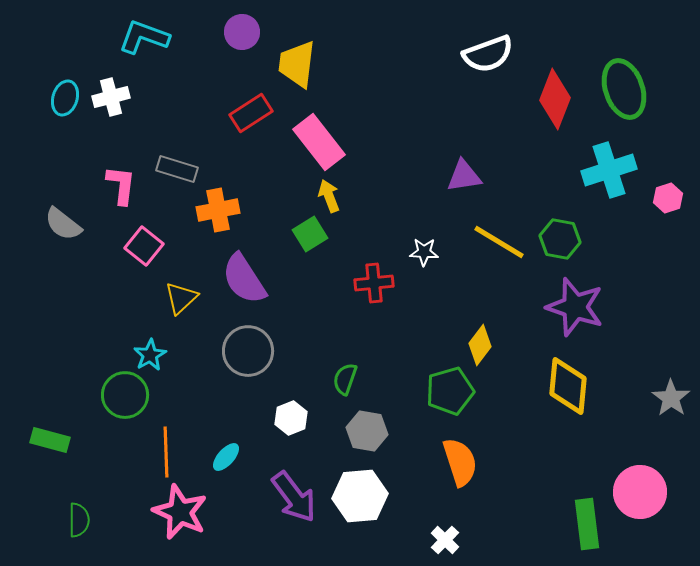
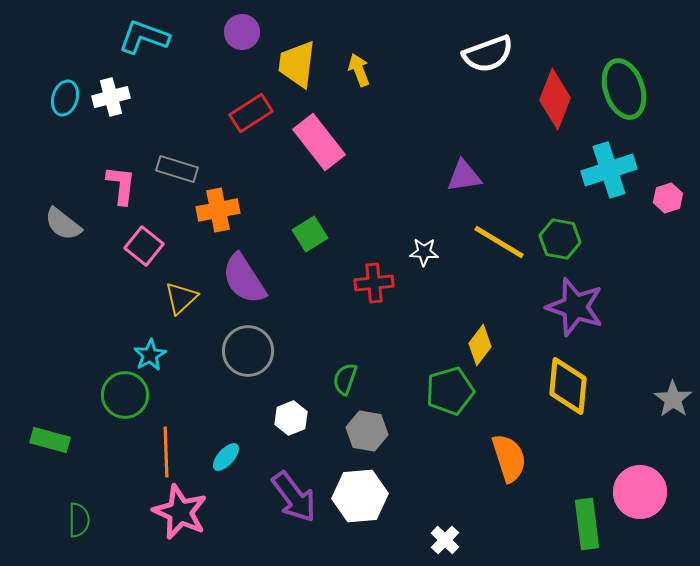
yellow arrow at (329, 196): moved 30 px right, 126 px up
gray star at (671, 398): moved 2 px right, 1 px down
orange semicircle at (460, 462): moved 49 px right, 4 px up
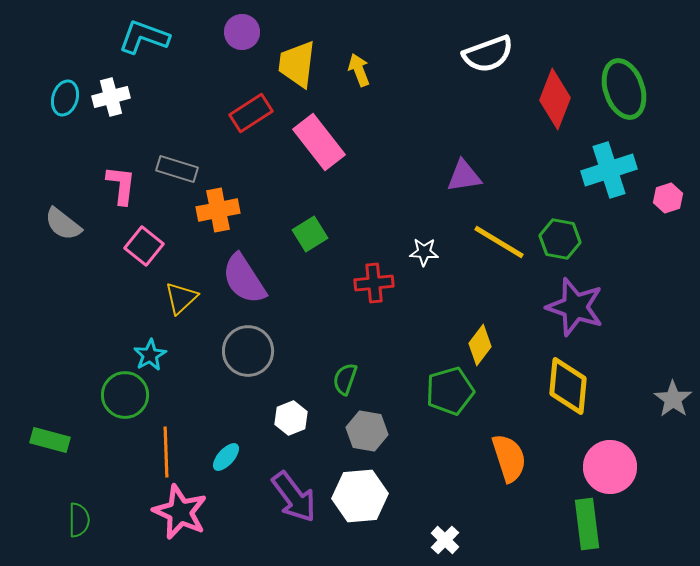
pink circle at (640, 492): moved 30 px left, 25 px up
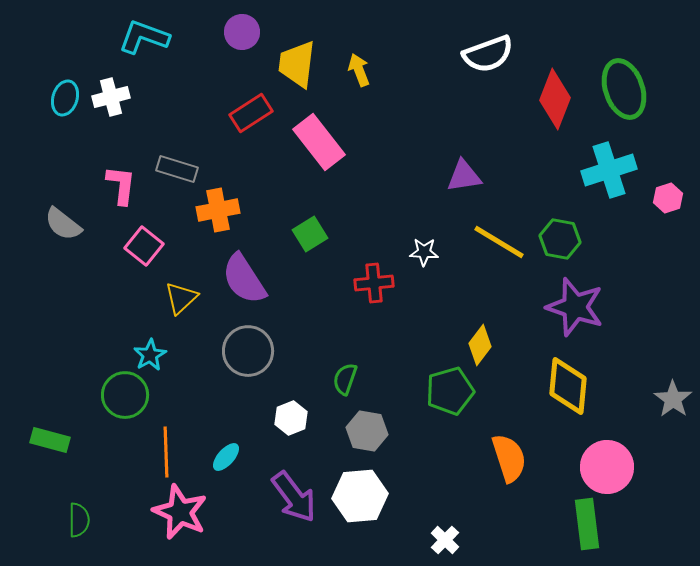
pink circle at (610, 467): moved 3 px left
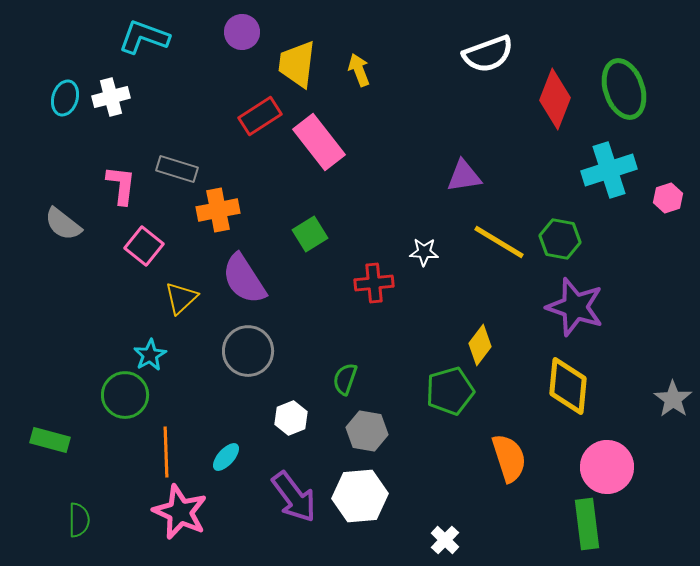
red rectangle at (251, 113): moved 9 px right, 3 px down
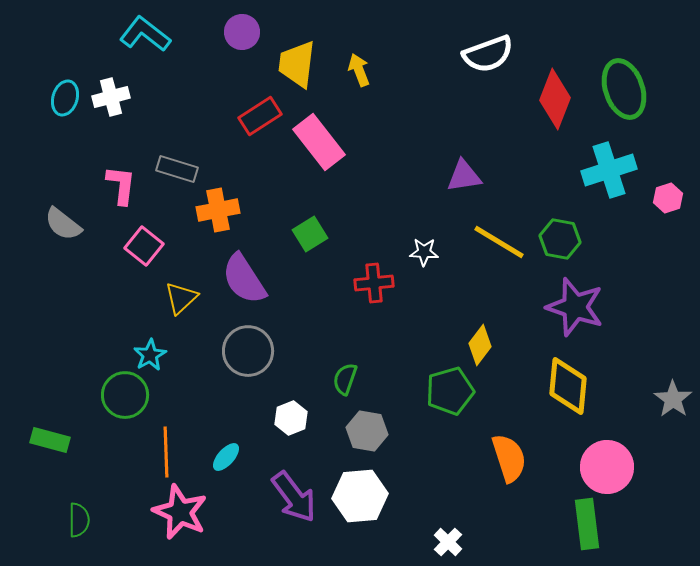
cyan L-shape at (144, 37): moved 1 px right, 3 px up; rotated 18 degrees clockwise
white cross at (445, 540): moved 3 px right, 2 px down
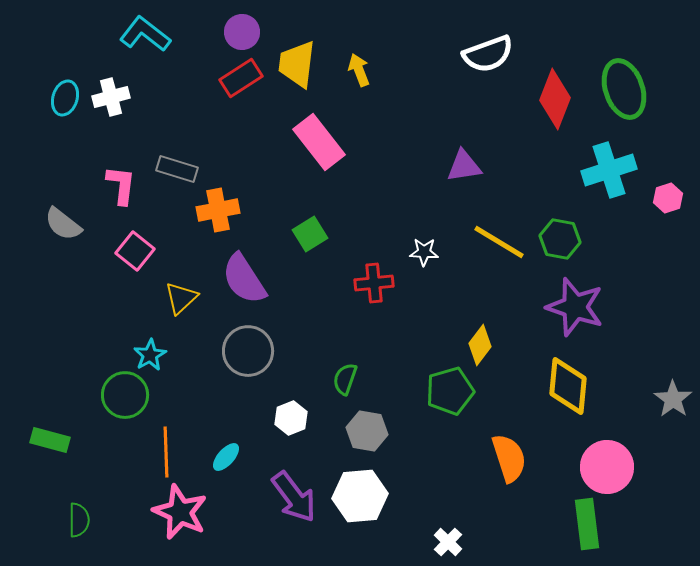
red rectangle at (260, 116): moved 19 px left, 38 px up
purple triangle at (464, 176): moved 10 px up
pink square at (144, 246): moved 9 px left, 5 px down
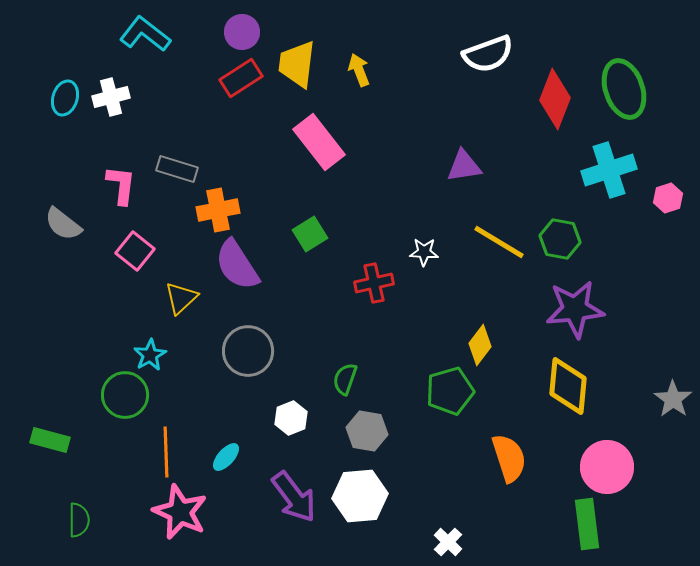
purple semicircle at (244, 279): moved 7 px left, 14 px up
red cross at (374, 283): rotated 6 degrees counterclockwise
purple star at (575, 307): moved 2 px down; rotated 24 degrees counterclockwise
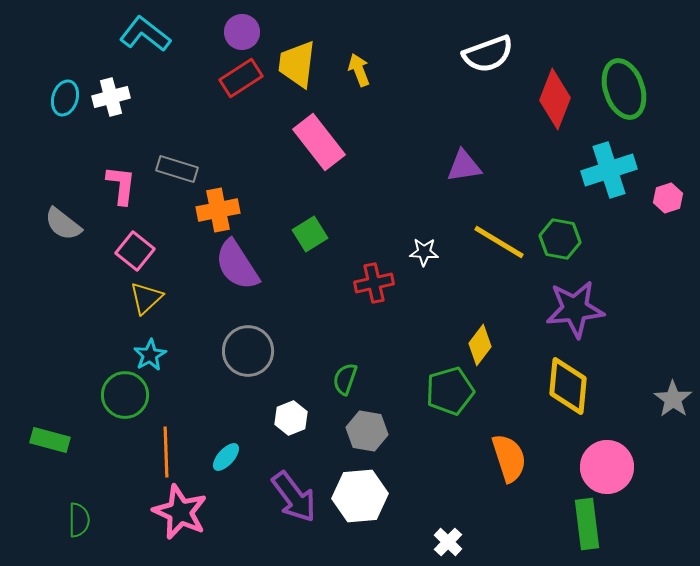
yellow triangle at (181, 298): moved 35 px left
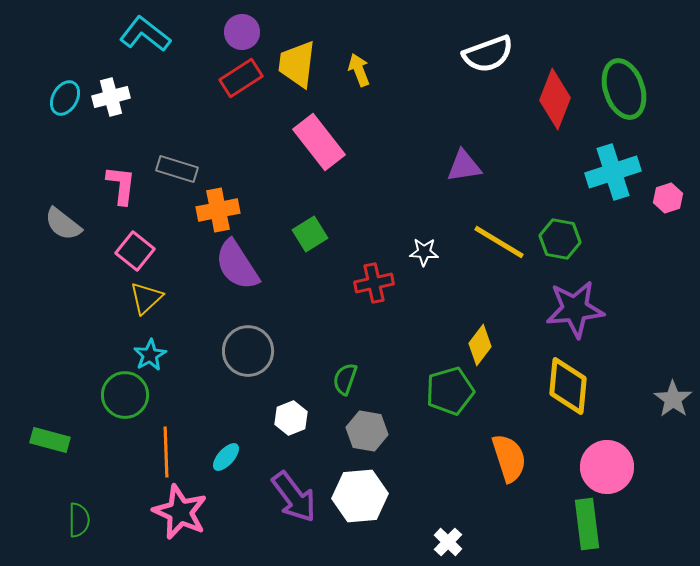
cyan ellipse at (65, 98): rotated 12 degrees clockwise
cyan cross at (609, 170): moved 4 px right, 2 px down
